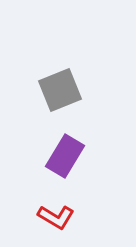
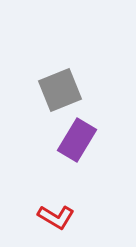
purple rectangle: moved 12 px right, 16 px up
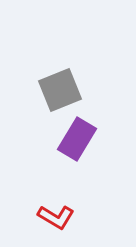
purple rectangle: moved 1 px up
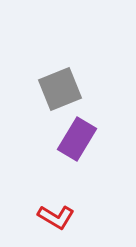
gray square: moved 1 px up
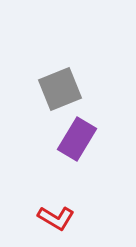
red L-shape: moved 1 px down
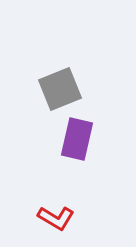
purple rectangle: rotated 18 degrees counterclockwise
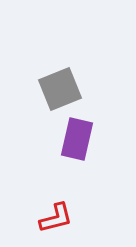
red L-shape: rotated 45 degrees counterclockwise
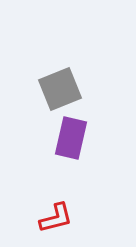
purple rectangle: moved 6 px left, 1 px up
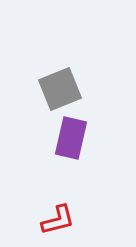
red L-shape: moved 2 px right, 2 px down
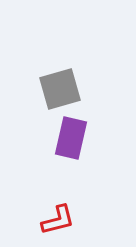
gray square: rotated 6 degrees clockwise
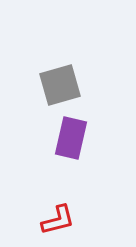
gray square: moved 4 px up
